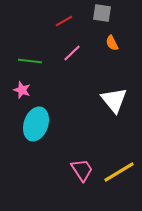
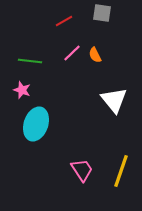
orange semicircle: moved 17 px left, 12 px down
yellow line: moved 2 px right, 1 px up; rotated 40 degrees counterclockwise
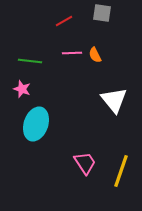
pink line: rotated 42 degrees clockwise
pink star: moved 1 px up
pink trapezoid: moved 3 px right, 7 px up
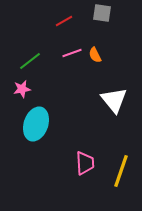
pink line: rotated 18 degrees counterclockwise
green line: rotated 45 degrees counterclockwise
pink star: rotated 30 degrees counterclockwise
pink trapezoid: rotated 30 degrees clockwise
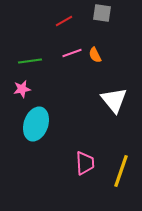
green line: rotated 30 degrees clockwise
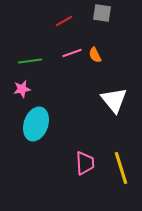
yellow line: moved 3 px up; rotated 36 degrees counterclockwise
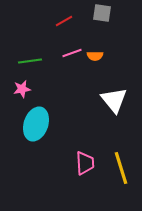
orange semicircle: moved 1 px down; rotated 63 degrees counterclockwise
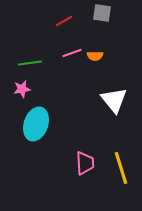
green line: moved 2 px down
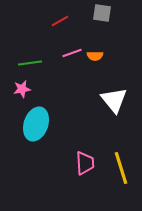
red line: moved 4 px left
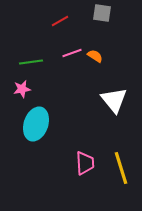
orange semicircle: rotated 147 degrees counterclockwise
green line: moved 1 px right, 1 px up
